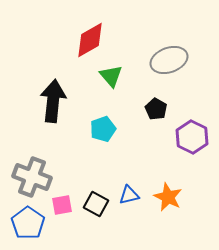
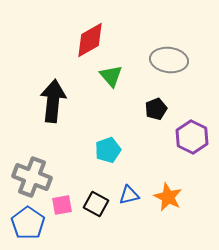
gray ellipse: rotated 27 degrees clockwise
black pentagon: rotated 20 degrees clockwise
cyan pentagon: moved 5 px right, 21 px down
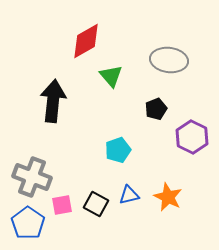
red diamond: moved 4 px left, 1 px down
cyan pentagon: moved 10 px right
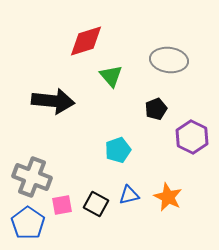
red diamond: rotated 12 degrees clockwise
black arrow: rotated 90 degrees clockwise
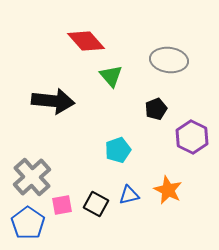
red diamond: rotated 66 degrees clockwise
gray cross: rotated 27 degrees clockwise
orange star: moved 7 px up
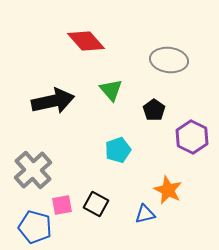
green triangle: moved 14 px down
black arrow: rotated 18 degrees counterclockwise
black pentagon: moved 2 px left, 1 px down; rotated 15 degrees counterclockwise
gray cross: moved 1 px right, 7 px up
blue triangle: moved 16 px right, 19 px down
blue pentagon: moved 7 px right, 4 px down; rotated 20 degrees counterclockwise
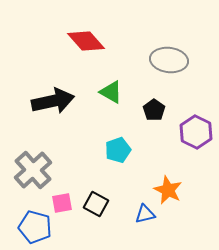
green triangle: moved 2 px down; rotated 20 degrees counterclockwise
purple hexagon: moved 4 px right, 5 px up
pink square: moved 2 px up
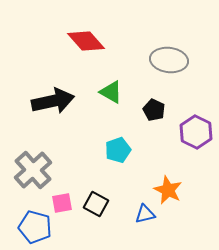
black pentagon: rotated 10 degrees counterclockwise
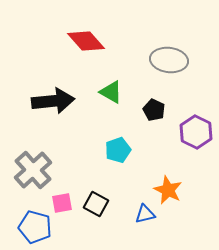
black arrow: rotated 6 degrees clockwise
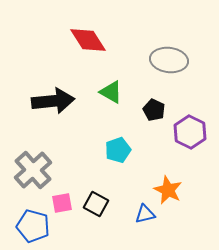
red diamond: moved 2 px right, 1 px up; rotated 9 degrees clockwise
purple hexagon: moved 6 px left
blue pentagon: moved 2 px left, 1 px up
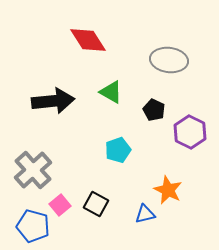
pink square: moved 2 px left, 2 px down; rotated 30 degrees counterclockwise
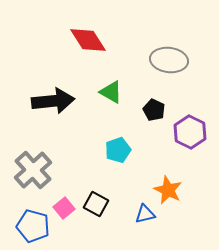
pink square: moved 4 px right, 3 px down
